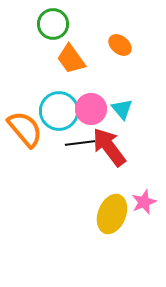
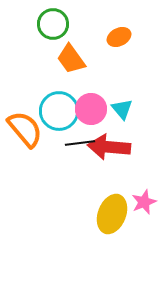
orange ellipse: moved 1 px left, 8 px up; rotated 65 degrees counterclockwise
red arrow: rotated 48 degrees counterclockwise
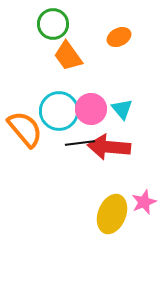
orange trapezoid: moved 3 px left, 3 px up
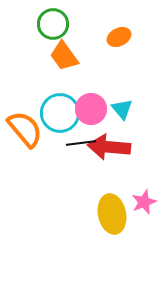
orange trapezoid: moved 4 px left
cyan circle: moved 1 px right, 2 px down
black line: moved 1 px right
yellow ellipse: rotated 33 degrees counterclockwise
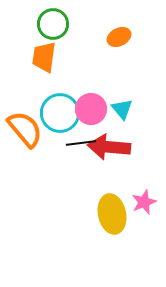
orange trapezoid: moved 20 px left, 1 px down; rotated 44 degrees clockwise
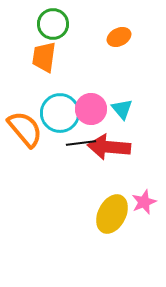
yellow ellipse: rotated 39 degrees clockwise
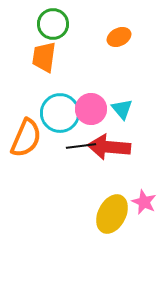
orange semicircle: moved 1 px right, 9 px down; rotated 63 degrees clockwise
black line: moved 3 px down
pink star: rotated 25 degrees counterclockwise
